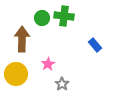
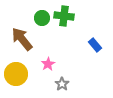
brown arrow: rotated 40 degrees counterclockwise
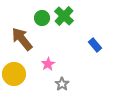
green cross: rotated 36 degrees clockwise
yellow circle: moved 2 px left
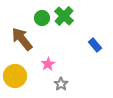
yellow circle: moved 1 px right, 2 px down
gray star: moved 1 px left
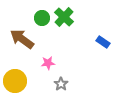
green cross: moved 1 px down
brown arrow: rotated 15 degrees counterclockwise
blue rectangle: moved 8 px right, 3 px up; rotated 16 degrees counterclockwise
pink star: moved 1 px up; rotated 24 degrees clockwise
yellow circle: moved 5 px down
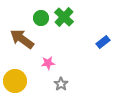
green circle: moved 1 px left
blue rectangle: rotated 72 degrees counterclockwise
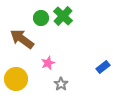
green cross: moved 1 px left, 1 px up
blue rectangle: moved 25 px down
pink star: rotated 16 degrees counterclockwise
yellow circle: moved 1 px right, 2 px up
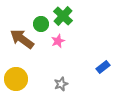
green circle: moved 6 px down
pink star: moved 10 px right, 22 px up
gray star: rotated 16 degrees clockwise
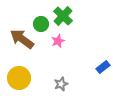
yellow circle: moved 3 px right, 1 px up
